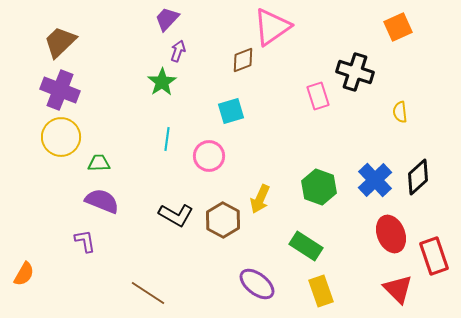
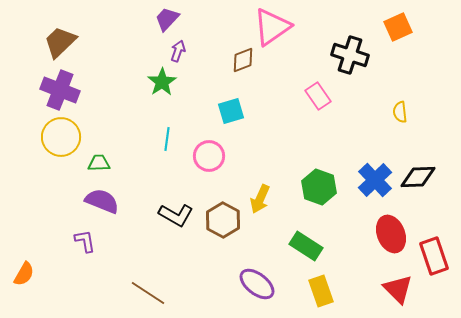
black cross: moved 5 px left, 17 px up
pink rectangle: rotated 16 degrees counterclockwise
black diamond: rotated 39 degrees clockwise
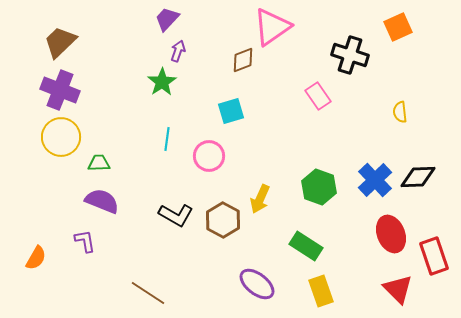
orange semicircle: moved 12 px right, 16 px up
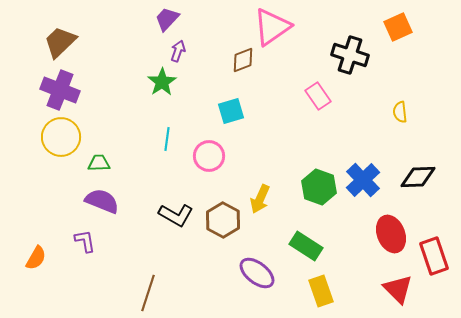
blue cross: moved 12 px left
purple ellipse: moved 11 px up
brown line: rotated 75 degrees clockwise
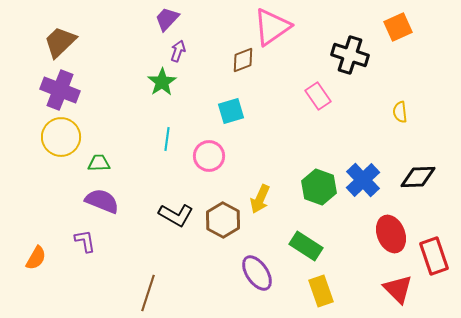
purple ellipse: rotated 18 degrees clockwise
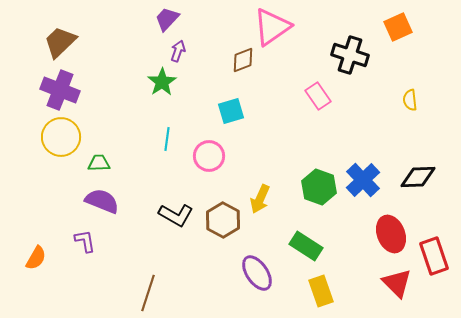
yellow semicircle: moved 10 px right, 12 px up
red triangle: moved 1 px left, 6 px up
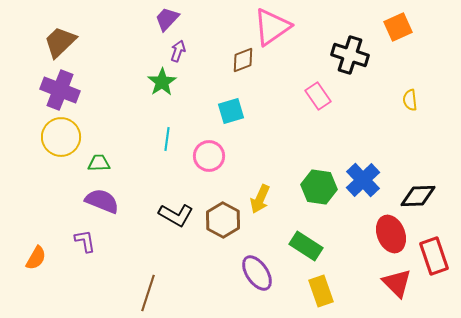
black diamond: moved 19 px down
green hexagon: rotated 12 degrees counterclockwise
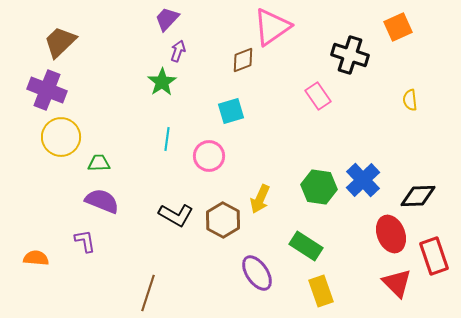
purple cross: moved 13 px left
orange semicircle: rotated 115 degrees counterclockwise
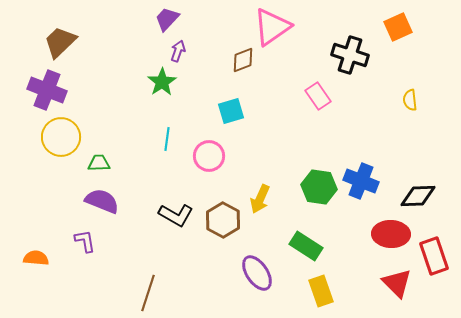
blue cross: moved 2 px left, 1 px down; rotated 24 degrees counterclockwise
red ellipse: rotated 66 degrees counterclockwise
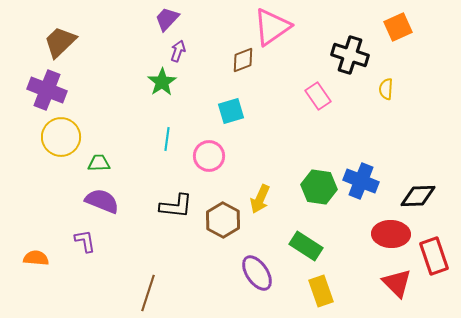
yellow semicircle: moved 24 px left, 11 px up; rotated 10 degrees clockwise
black L-shape: moved 9 px up; rotated 24 degrees counterclockwise
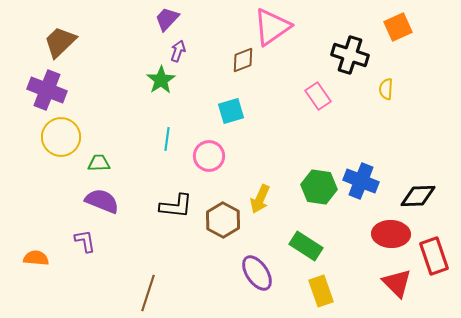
green star: moved 1 px left, 2 px up
